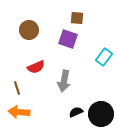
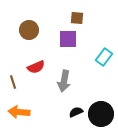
purple square: rotated 18 degrees counterclockwise
brown line: moved 4 px left, 6 px up
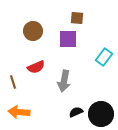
brown circle: moved 4 px right, 1 px down
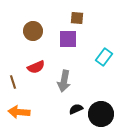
black semicircle: moved 3 px up
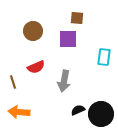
cyan rectangle: rotated 30 degrees counterclockwise
black semicircle: moved 2 px right, 1 px down
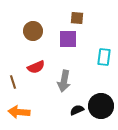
black semicircle: moved 1 px left
black circle: moved 8 px up
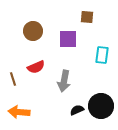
brown square: moved 10 px right, 1 px up
cyan rectangle: moved 2 px left, 2 px up
brown line: moved 3 px up
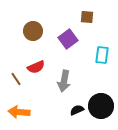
purple square: rotated 36 degrees counterclockwise
brown line: moved 3 px right; rotated 16 degrees counterclockwise
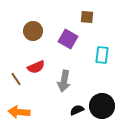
purple square: rotated 24 degrees counterclockwise
black circle: moved 1 px right
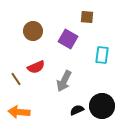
gray arrow: rotated 15 degrees clockwise
